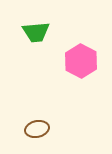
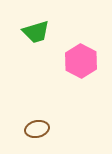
green trapezoid: rotated 12 degrees counterclockwise
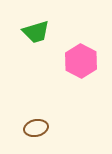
brown ellipse: moved 1 px left, 1 px up
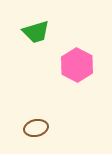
pink hexagon: moved 4 px left, 4 px down
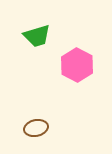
green trapezoid: moved 1 px right, 4 px down
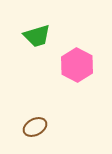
brown ellipse: moved 1 px left, 1 px up; rotated 15 degrees counterclockwise
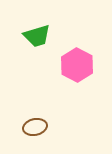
brown ellipse: rotated 15 degrees clockwise
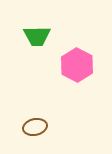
green trapezoid: rotated 16 degrees clockwise
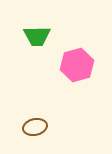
pink hexagon: rotated 16 degrees clockwise
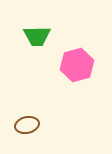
brown ellipse: moved 8 px left, 2 px up
